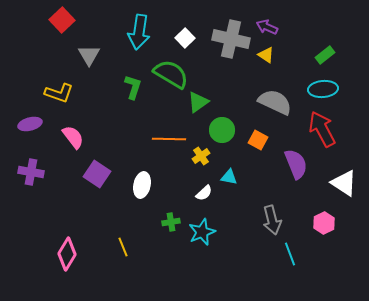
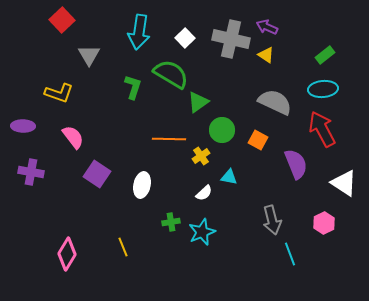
purple ellipse: moved 7 px left, 2 px down; rotated 15 degrees clockwise
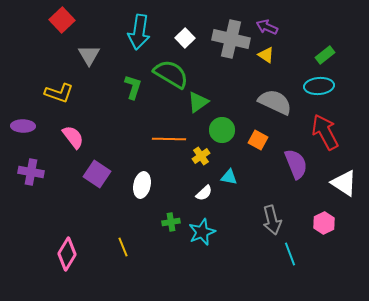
cyan ellipse: moved 4 px left, 3 px up
red arrow: moved 3 px right, 3 px down
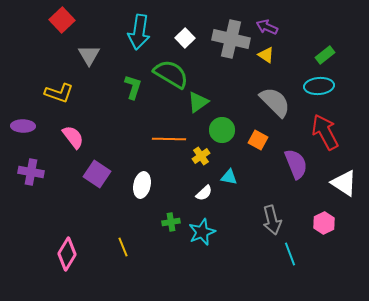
gray semicircle: rotated 20 degrees clockwise
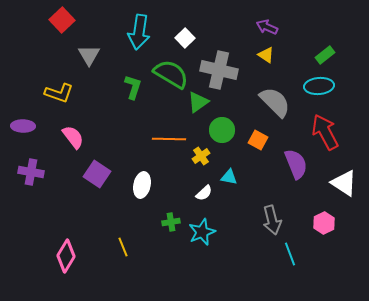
gray cross: moved 12 px left, 31 px down
pink diamond: moved 1 px left, 2 px down
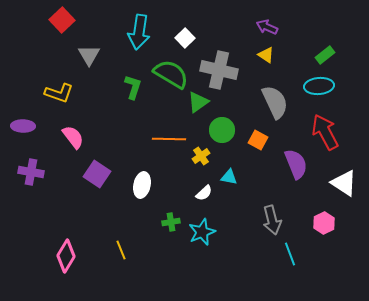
gray semicircle: rotated 20 degrees clockwise
yellow line: moved 2 px left, 3 px down
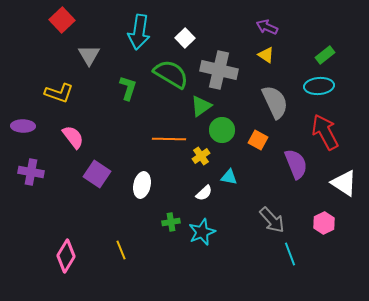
green L-shape: moved 5 px left, 1 px down
green triangle: moved 3 px right, 4 px down
gray arrow: rotated 28 degrees counterclockwise
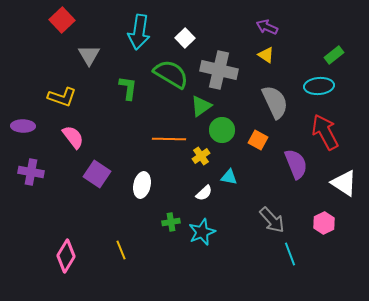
green rectangle: moved 9 px right
green L-shape: rotated 10 degrees counterclockwise
yellow L-shape: moved 3 px right, 4 px down
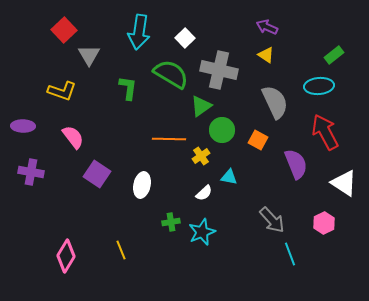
red square: moved 2 px right, 10 px down
yellow L-shape: moved 6 px up
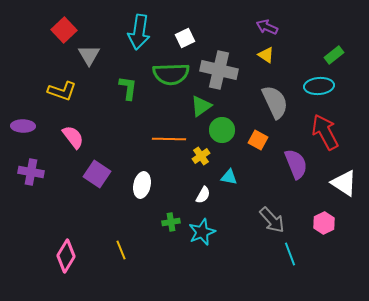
white square: rotated 18 degrees clockwise
green semicircle: rotated 147 degrees clockwise
white semicircle: moved 1 px left, 2 px down; rotated 18 degrees counterclockwise
